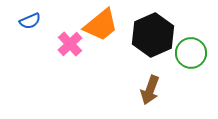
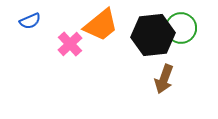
black hexagon: rotated 18 degrees clockwise
green circle: moved 10 px left, 25 px up
brown arrow: moved 14 px right, 11 px up
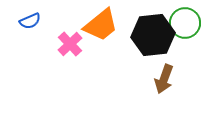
green circle: moved 4 px right, 5 px up
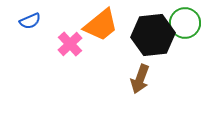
brown arrow: moved 24 px left
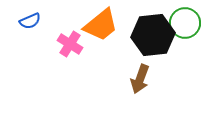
pink cross: rotated 15 degrees counterclockwise
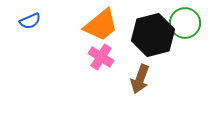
black hexagon: rotated 9 degrees counterclockwise
pink cross: moved 31 px right, 13 px down
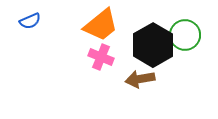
green circle: moved 12 px down
black hexagon: moved 10 px down; rotated 15 degrees counterclockwise
pink cross: rotated 10 degrees counterclockwise
brown arrow: rotated 60 degrees clockwise
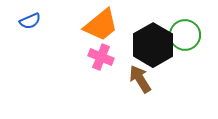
brown arrow: rotated 68 degrees clockwise
